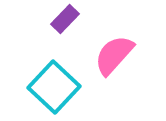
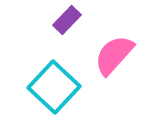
purple rectangle: moved 2 px right, 1 px down
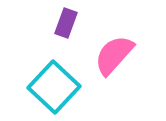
purple rectangle: moved 1 px left, 3 px down; rotated 24 degrees counterclockwise
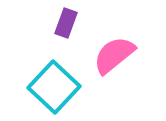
pink semicircle: rotated 9 degrees clockwise
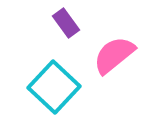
purple rectangle: rotated 56 degrees counterclockwise
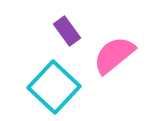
purple rectangle: moved 1 px right, 8 px down
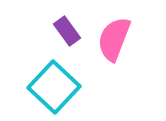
pink semicircle: moved 16 px up; rotated 30 degrees counterclockwise
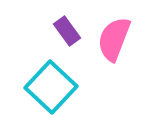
cyan square: moved 3 px left
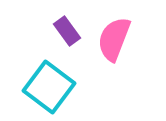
cyan square: moved 2 px left; rotated 6 degrees counterclockwise
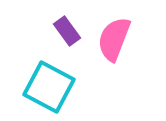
cyan square: rotated 9 degrees counterclockwise
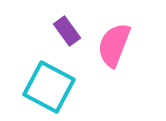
pink semicircle: moved 6 px down
